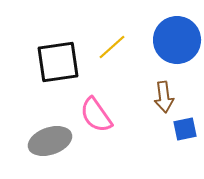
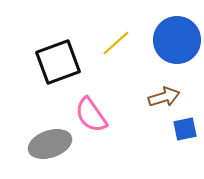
yellow line: moved 4 px right, 4 px up
black square: rotated 12 degrees counterclockwise
brown arrow: rotated 100 degrees counterclockwise
pink semicircle: moved 5 px left
gray ellipse: moved 3 px down
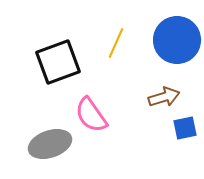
yellow line: rotated 24 degrees counterclockwise
blue square: moved 1 px up
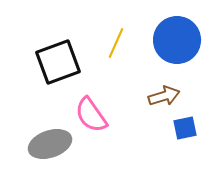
brown arrow: moved 1 px up
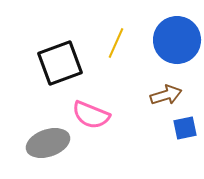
black square: moved 2 px right, 1 px down
brown arrow: moved 2 px right, 1 px up
pink semicircle: rotated 33 degrees counterclockwise
gray ellipse: moved 2 px left, 1 px up
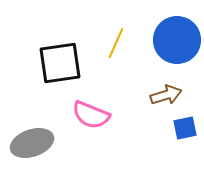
black square: rotated 12 degrees clockwise
gray ellipse: moved 16 px left
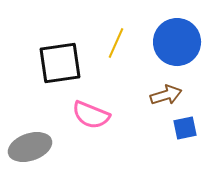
blue circle: moved 2 px down
gray ellipse: moved 2 px left, 4 px down
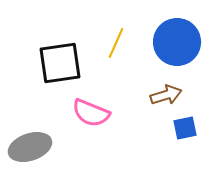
pink semicircle: moved 2 px up
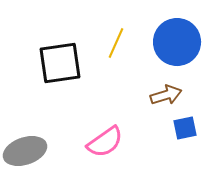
pink semicircle: moved 14 px right, 29 px down; rotated 57 degrees counterclockwise
gray ellipse: moved 5 px left, 4 px down
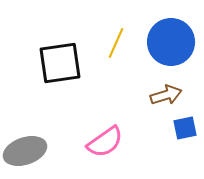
blue circle: moved 6 px left
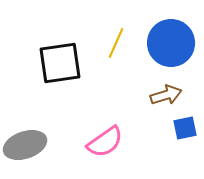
blue circle: moved 1 px down
gray ellipse: moved 6 px up
